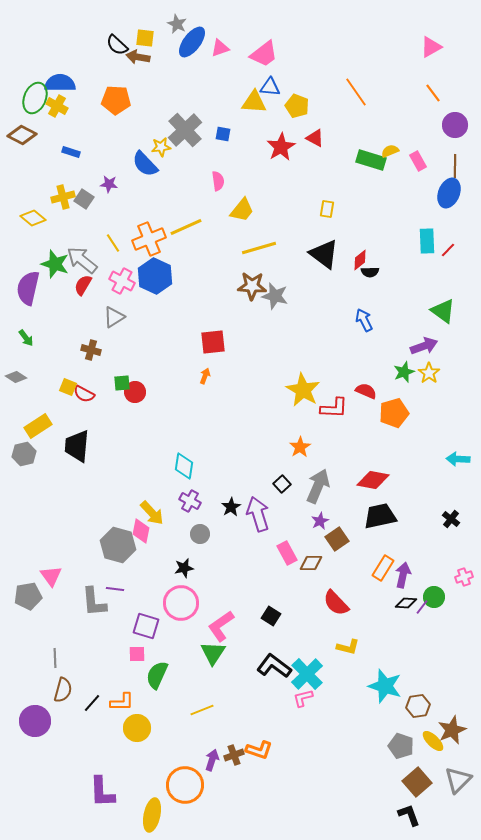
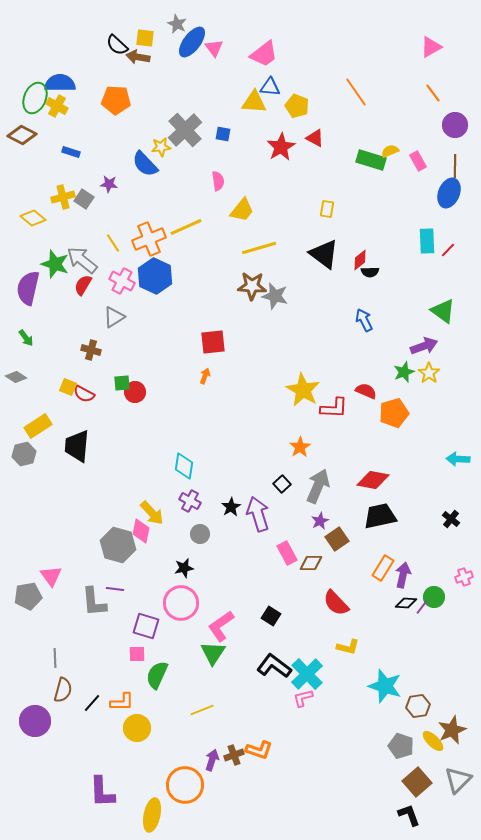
pink triangle at (220, 48): moved 6 px left; rotated 48 degrees counterclockwise
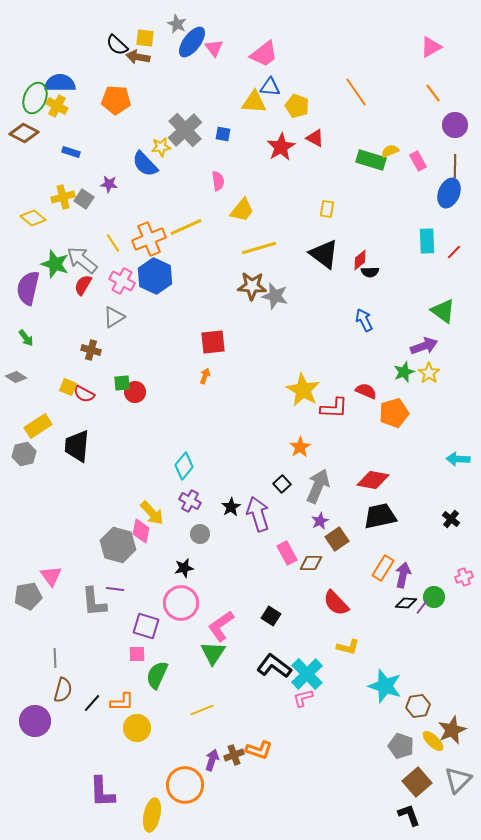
brown diamond at (22, 135): moved 2 px right, 2 px up
red line at (448, 250): moved 6 px right, 2 px down
cyan diamond at (184, 466): rotated 32 degrees clockwise
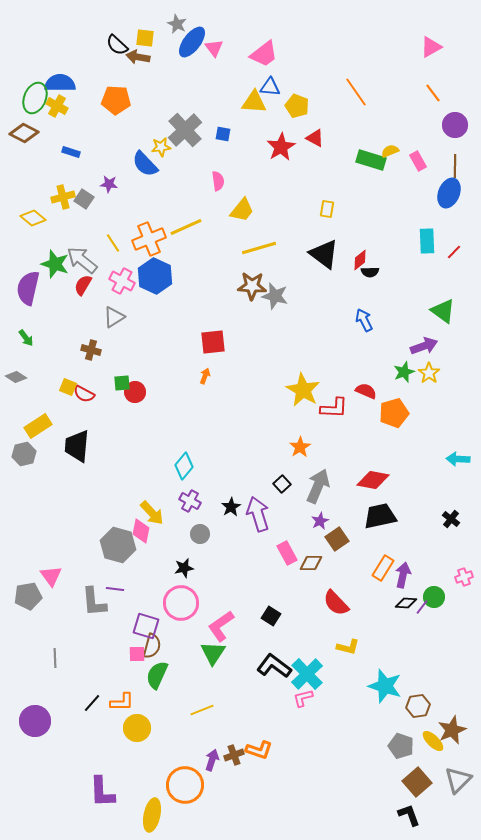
brown semicircle at (63, 690): moved 89 px right, 44 px up
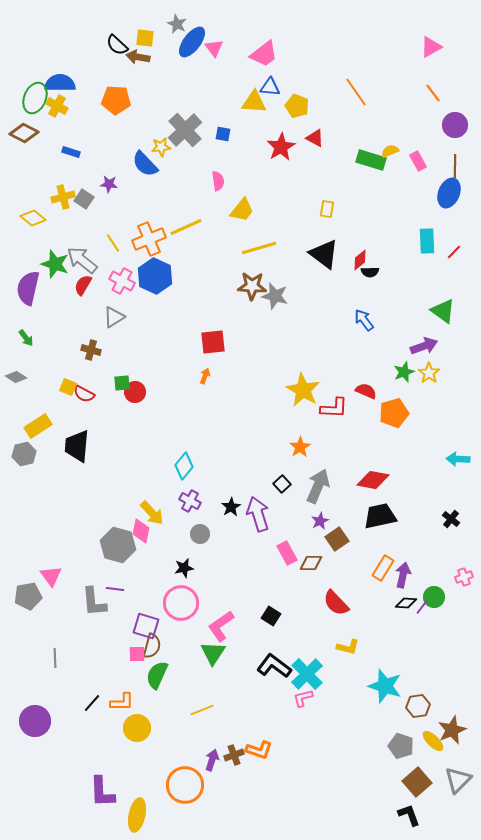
blue arrow at (364, 320): rotated 10 degrees counterclockwise
yellow ellipse at (152, 815): moved 15 px left
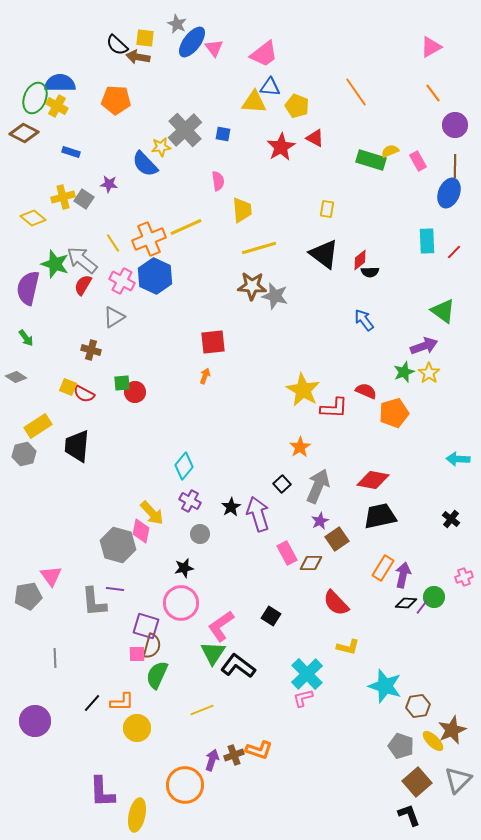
yellow trapezoid at (242, 210): rotated 44 degrees counterclockwise
black L-shape at (274, 666): moved 36 px left
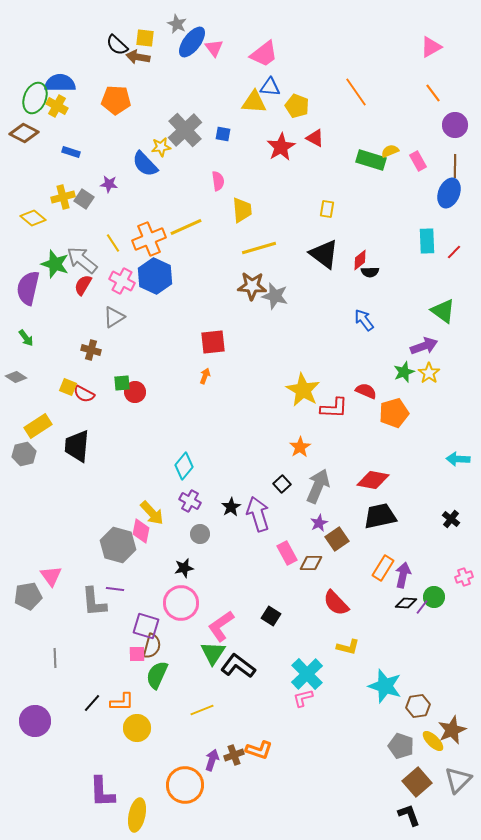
purple star at (320, 521): moved 1 px left, 2 px down
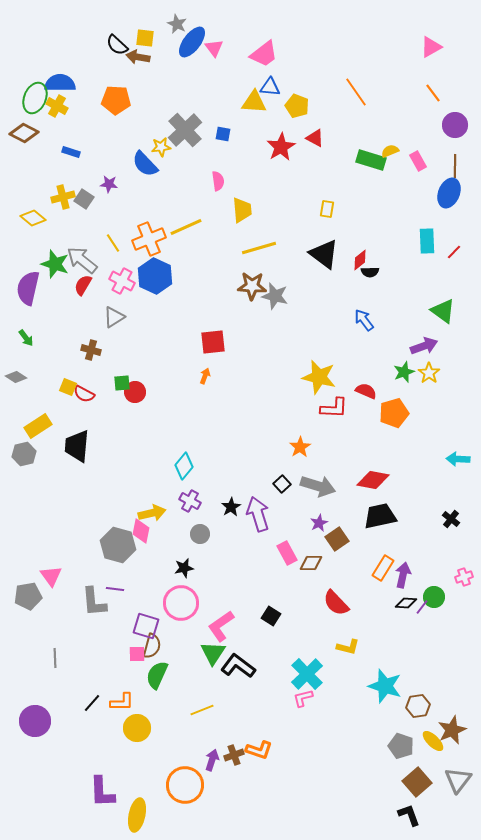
yellow star at (303, 390): moved 16 px right, 13 px up; rotated 16 degrees counterclockwise
gray arrow at (318, 486): rotated 84 degrees clockwise
yellow arrow at (152, 513): rotated 60 degrees counterclockwise
gray triangle at (458, 780): rotated 8 degrees counterclockwise
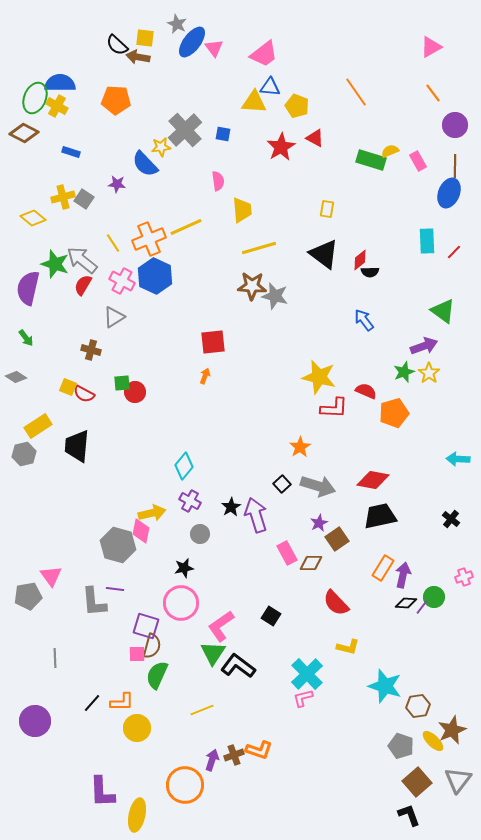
purple star at (109, 184): moved 8 px right
purple arrow at (258, 514): moved 2 px left, 1 px down
